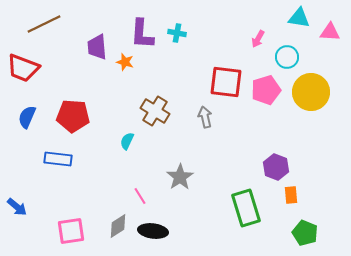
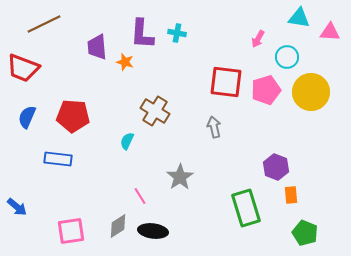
gray arrow: moved 9 px right, 10 px down
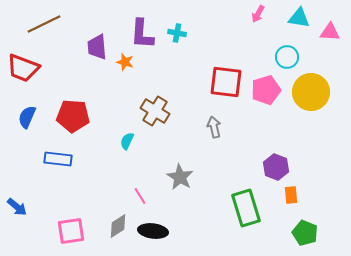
pink arrow: moved 25 px up
gray star: rotated 8 degrees counterclockwise
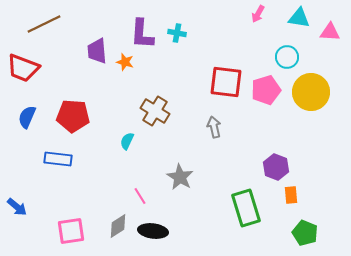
purple trapezoid: moved 4 px down
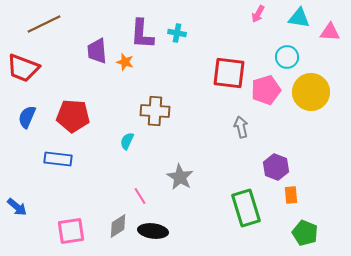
red square: moved 3 px right, 9 px up
brown cross: rotated 28 degrees counterclockwise
gray arrow: moved 27 px right
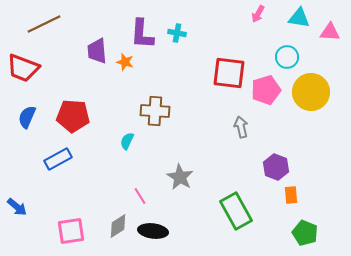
blue rectangle: rotated 36 degrees counterclockwise
green rectangle: moved 10 px left, 3 px down; rotated 12 degrees counterclockwise
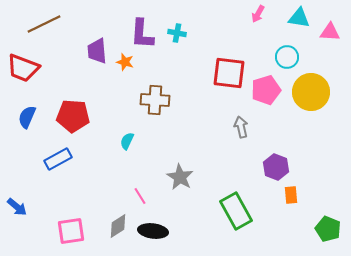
brown cross: moved 11 px up
green pentagon: moved 23 px right, 4 px up
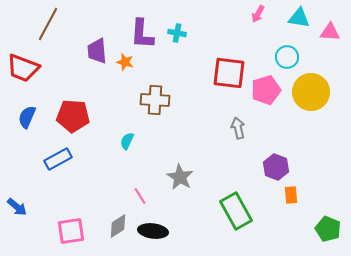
brown line: moved 4 px right; rotated 36 degrees counterclockwise
gray arrow: moved 3 px left, 1 px down
